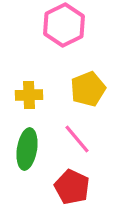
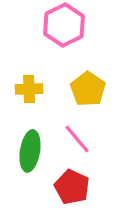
yellow pentagon: rotated 16 degrees counterclockwise
yellow cross: moved 6 px up
green ellipse: moved 3 px right, 2 px down
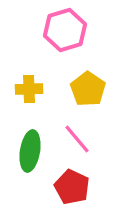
pink hexagon: moved 1 px right, 5 px down; rotated 9 degrees clockwise
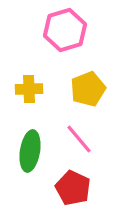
yellow pentagon: rotated 16 degrees clockwise
pink line: moved 2 px right
red pentagon: moved 1 px right, 1 px down
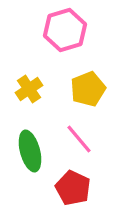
yellow cross: rotated 32 degrees counterclockwise
green ellipse: rotated 24 degrees counterclockwise
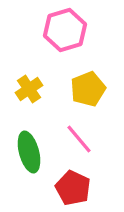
green ellipse: moved 1 px left, 1 px down
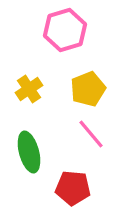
pink line: moved 12 px right, 5 px up
red pentagon: rotated 20 degrees counterclockwise
